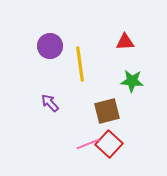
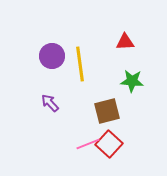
purple circle: moved 2 px right, 10 px down
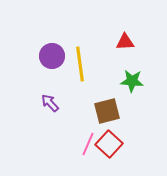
pink line: rotated 45 degrees counterclockwise
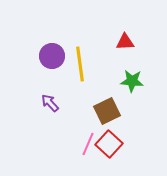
brown square: rotated 12 degrees counterclockwise
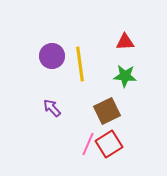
green star: moved 7 px left, 5 px up
purple arrow: moved 2 px right, 5 px down
red square: rotated 16 degrees clockwise
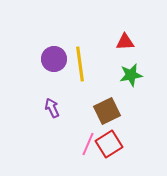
purple circle: moved 2 px right, 3 px down
green star: moved 6 px right, 1 px up; rotated 15 degrees counterclockwise
purple arrow: rotated 18 degrees clockwise
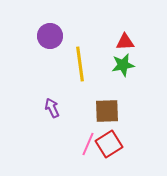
purple circle: moved 4 px left, 23 px up
green star: moved 8 px left, 10 px up
brown square: rotated 24 degrees clockwise
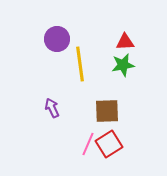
purple circle: moved 7 px right, 3 px down
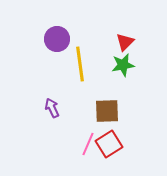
red triangle: rotated 42 degrees counterclockwise
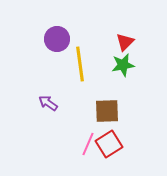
purple arrow: moved 4 px left, 5 px up; rotated 30 degrees counterclockwise
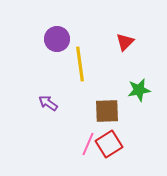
green star: moved 16 px right, 25 px down
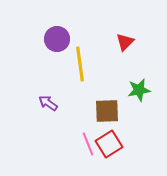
pink line: rotated 45 degrees counterclockwise
